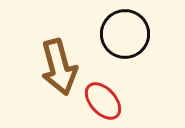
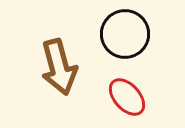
red ellipse: moved 24 px right, 4 px up
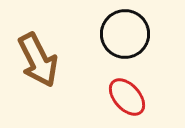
brown arrow: moved 21 px left, 7 px up; rotated 12 degrees counterclockwise
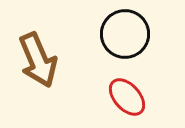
brown arrow: rotated 4 degrees clockwise
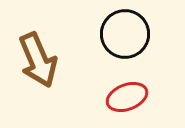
red ellipse: rotated 69 degrees counterclockwise
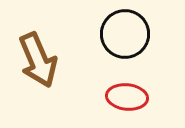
red ellipse: rotated 27 degrees clockwise
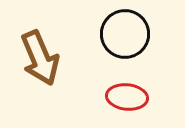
brown arrow: moved 2 px right, 2 px up
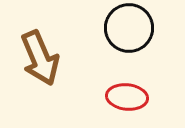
black circle: moved 4 px right, 6 px up
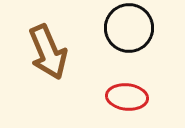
brown arrow: moved 8 px right, 6 px up
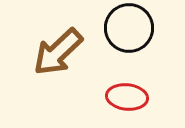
brown arrow: moved 10 px right; rotated 70 degrees clockwise
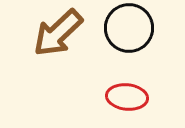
brown arrow: moved 19 px up
